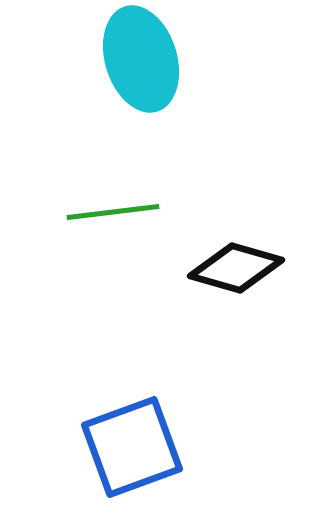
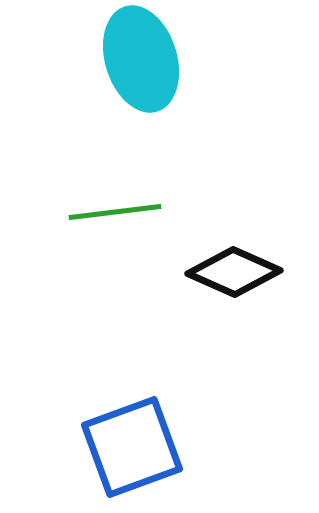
green line: moved 2 px right
black diamond: moved 2 px left, 4 px down; rotated 8 degrees clockwise
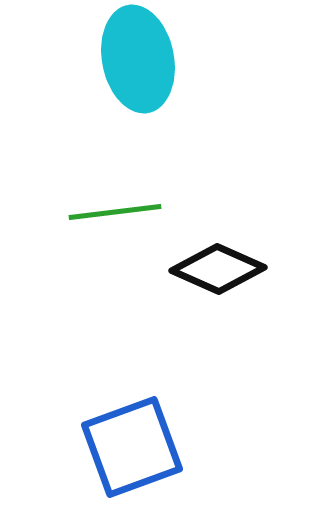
cyan ellipse: moved 3 px left; rotated 6 degrees clockwise
black diamond: moved 16 px left, 3 px up
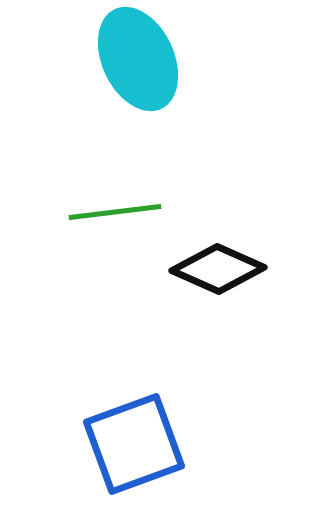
cyan ellipse: rotated 14 degrees counterclockwise
blue square: moved 2 px right, 3 px up
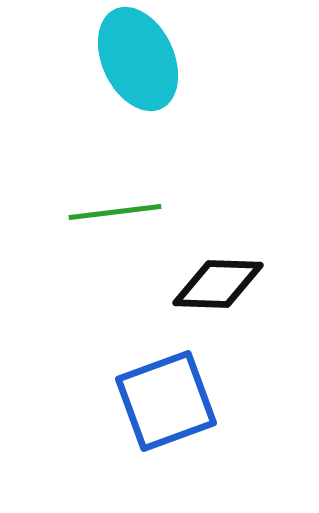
black diamond: moved 15 px down; rotated 22 degrees counterclockwise
blue square: moved 32 px right, 43 px up
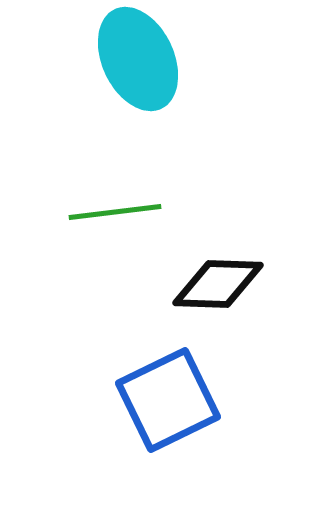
blue square: moved 2 px right, 1 px up; rotated 6 degrees counterclockwise
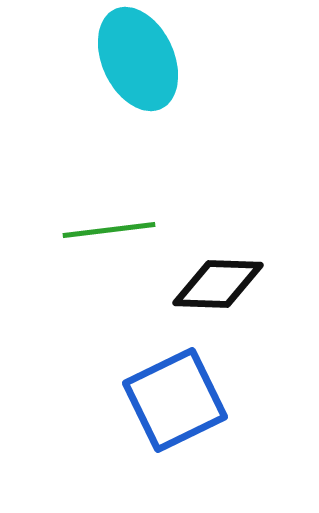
green line: moved 6 px left, 18 px down
blue square: moved 7 px right
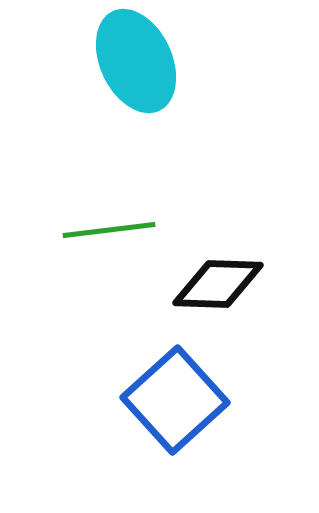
cyan ellipse: moved 2 px left, 2 px down
blue square: rotated 16 degrees counterclockwise
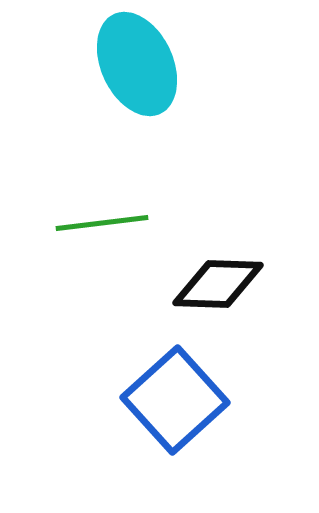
cyan ellipse: moved 1 px right, 3 px down
green line: moved 7 px left, 7 px up
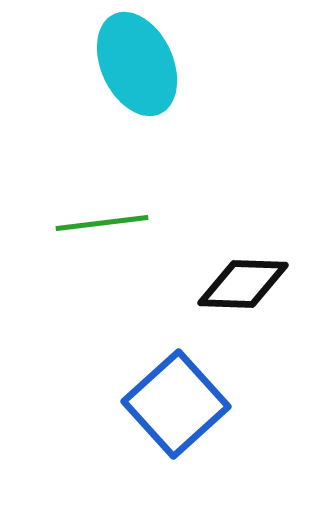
black diamond: moved 25 px right
blue square: moved 1 px right, 4 px down
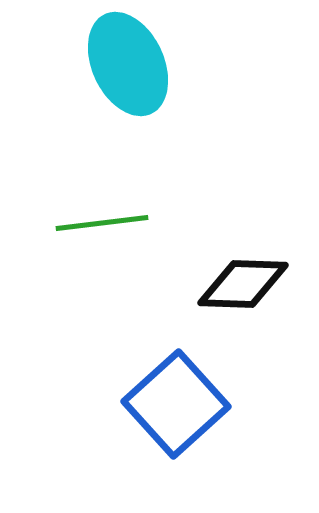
cyan ellipse: moved 9 px left
